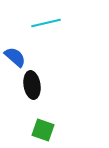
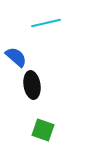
blue semicircle: moved 1 px right
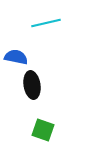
blue semicircle: rotated 30 degrees counterclockwise
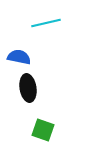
blue semicircle: moved 3 px right
black ellipse: moved 4 px left, 3 px down
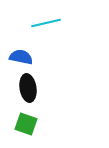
blue semicircle: moved 2 px right
green square: moved 17 px left, 6 px up
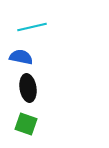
cyan line: moved 14 px left, 4 px down
